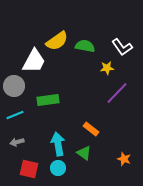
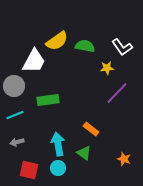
red square: moved 1 px down
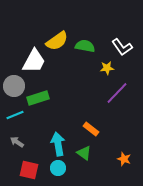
green rectangle: moved 10 px left, 2 px up; rotated 10 degrees counterclockwise
gray arrow: rotated 48 degrees clockwise
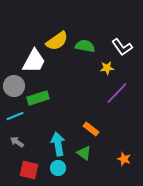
cyan line: moved 1 px down
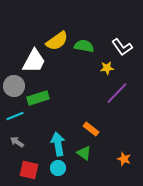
green semicircle: moved 1 px left
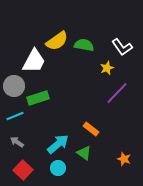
green semicircle: moved 1 px up
yellow star: rotated 16 degrees counterclockwise
cyan arrow: rotated 60 degrees clockwise
red square: moved 6 px left; rotated 30 degrees clockwise
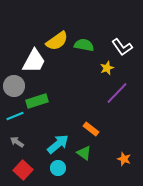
green rectangle: moved 1 px left, 3 px down
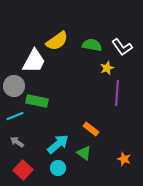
green semicircle: moved 8 px right
purple line: rotated 40 degrees counterclockwise
green rectangle: rotated 30 degrees clockwise
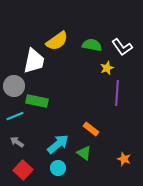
white trapezoid: rotated 16 degrees counterclockwise
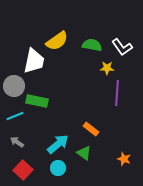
yellow star: rotated 24 degrees clockwise
